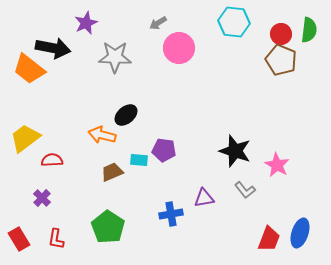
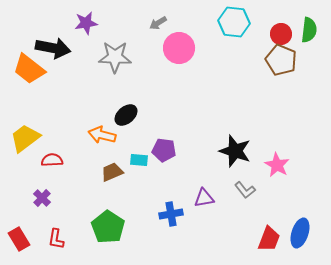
purple star: rotated 15 degrees clockwise
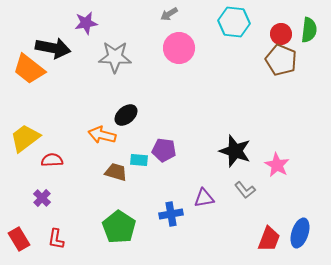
gray arrow: moved 11 px right, 9 px up
brown trapezoid: moved 4 px right; rotated 40 degrees clockwise
green pentagon: moved 11 px right
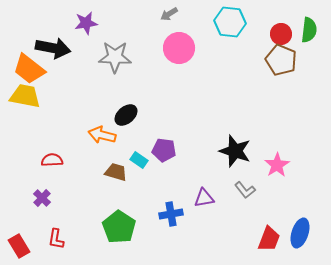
cyan hexagon: moved 4 px left
yellow trapezoid: moved 42 px up; rotated 48 degrees clockwise
cyan rectangle: rotated 30 degrees clockwise
pink star: rotated 10 degrees clockwise
red rectangle: moved 7 px down
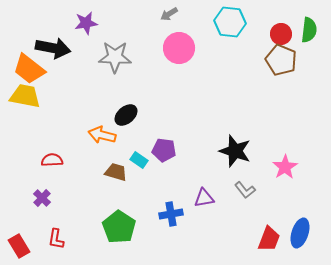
pink star: moved 8 px right, 2 px down
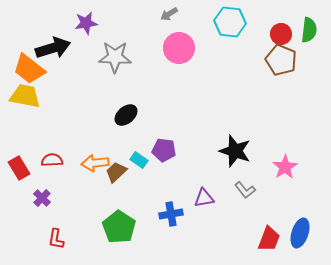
black arrow: rotated 28 degrees counterclockwise
orange arrow: moved 7 px left, 28 px down; rotated 20 degrees counterclockwise
brown trapezoid: rotated 60 degrees counterclockwise
red rectangle: moved 78 px up
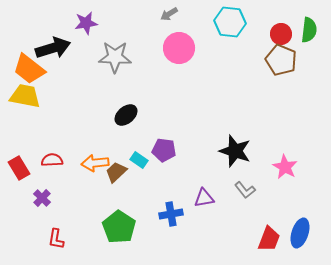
pink star: rotated 10 degrees counterclockwise
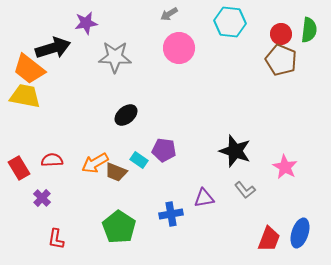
orange arrow: rotated 24 degrees counterclockwise
brown trapezoid: rotated 115 degrees counterclockwise
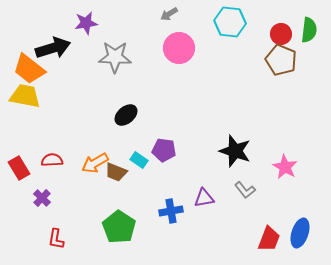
blue cross: moved 3 px up
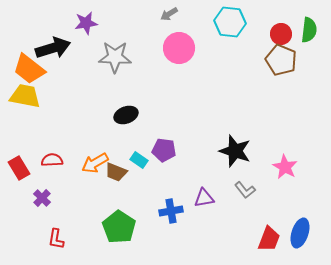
black ellipse: rotated 20 degrees clockwise
